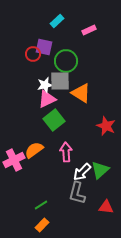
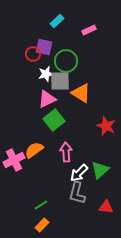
white star: moved 1 px right, 11 px up
white arrow: moved 3 px left, 1 px down
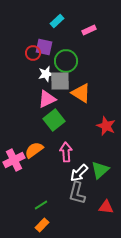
red circle: moved 1 px up
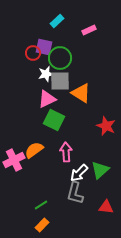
green circle: moved 6 px left, 3 px up
green square: rotated 25 degrees counterclockwise
gray L-shape: moved 2 px left
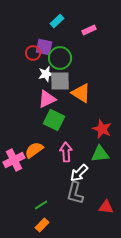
red star: moved 4 px left, 3 px down
green triangle: moved 16 px up; rotated 36 degrees clockwise
